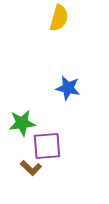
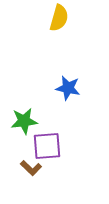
green star: moved 2 px right, 2 px up
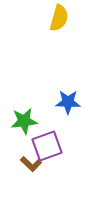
blue star: moved 14 px down; rotated 10 degrees counterclockwise
purple square: rotated 16 degrees counterclockwise
brown L-shape: moved 4 px up
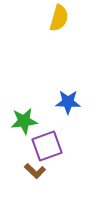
brown L-shape: moved 4 px right, 7 px down
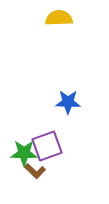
yellow semicircle: rotated 108 degrees counterclockwise
green star: moved 32 px down; rotated 8 degrees clockwise
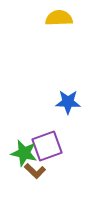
green star: rotated 12 degrees clockwise
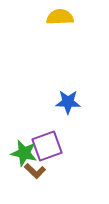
yellow semicircle: moved 1 px right, 1 px up
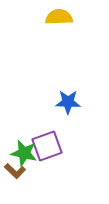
yellow semicircle: moved 1 px left
brown L-shape: moved 20 px left
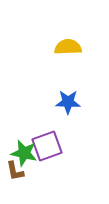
yellow semicircle: moved 9 px right, 30 px down
brown L-shape: rotated 35 degrees clockwise
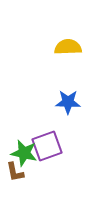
brown L-shape: moved 1 px down
